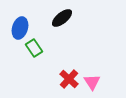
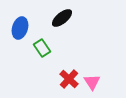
green rectangle: moved 8 px right
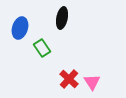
black ellipse: rotated 40 degrees counterclockwise
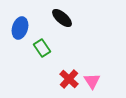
black ellipse: rotated 60 degrees counterclockwise
pink triangle: moved 1 px up
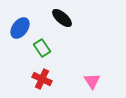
blue ellipse: rotated 20 degrees clockwise
red cross: moved 27 px left; rotated 18 degrees counterclockwise
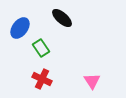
green rectangle: moved 1 px left
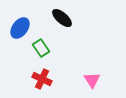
pink triangle: moved 1 px up
